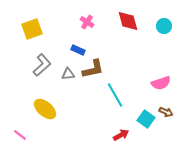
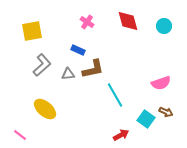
yellow square: moved 2 px down; rotated 10 degrees clockwise
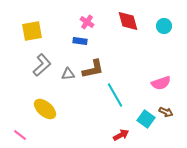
blue rectangle: moved 2 px right, 9 px up; rotated 16 degrees counterclockwise
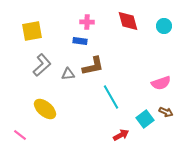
pink cross: rotated 32 degrees counterclockwise
brown L-shape: moved 3 px up
cyan line: moved 4 px left, 2 px down
cyan square: moved 1 px left; rotated 18 degrees clockwise
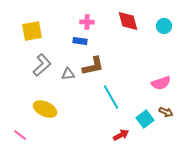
yellow ellipse: rotated 15 degrees counterclockwise
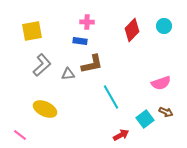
red diamond: moved 4 px right, 9 px down; rotated 60 degrees clockwise
brown L-shape: moved 1 px left, 2 px up
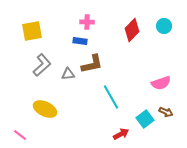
red arrow: moved 1 px up
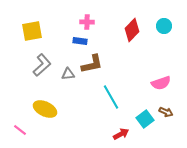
pink line: moved 5 px up
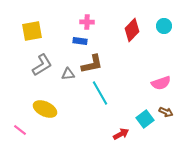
gray L-shape: rotated 10 degrees clockwise
cyan line: moved 11 px left, 4 px up
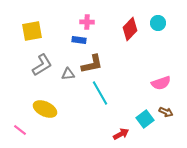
cyan circle: moved 6 px left, 3 px up
red diamond: moved 2 px left, 1 px up
blue rectangle: moved 1 px left, 1 px up
